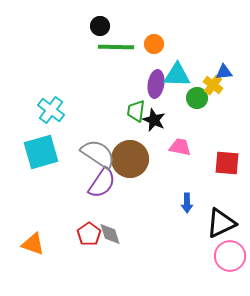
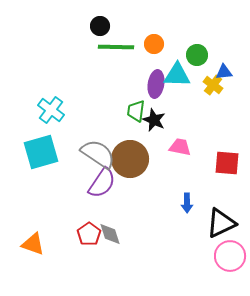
green circle: moved 43 px up
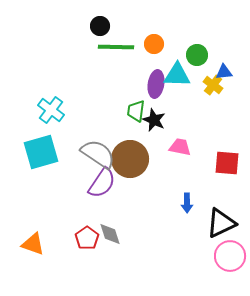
red pentagon: moved 2 px left, 4 px down
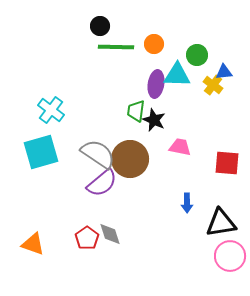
purple semicircle: rotated 16 degrees clockwise
black triangle: rotated 16 degrees clockwise
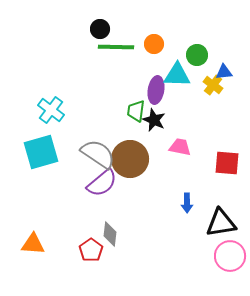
black circle: moved 3 px down
purple ellipse: moved 6 px down
gray diamond: rotated 25 degrees clockwise
red pentagon: moved 4 px right, 12 px down
orange triangle: rotated 15 degrees counterclockwise
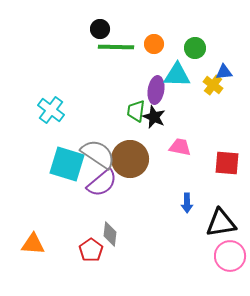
green circle: moved 2 px left, 7 px up
black star: moved 3 px up
cyan square: moved 26 px right, 12 px down; rotated 33 degrees clockwise
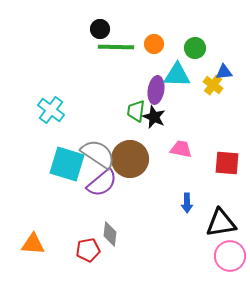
pink trapezoid: moved 1 px right, 2 px down
red pentagon: moved 3 px left; rotated 25 degrees clockwise
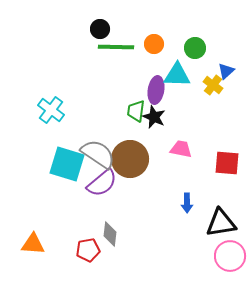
blue triangle: moved 2 px right, 1 px up; rotated 36 degrees counterclockwise
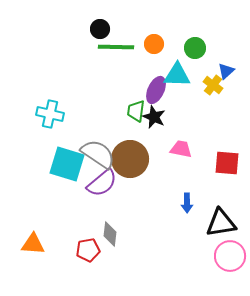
purple ellipse: rotated 16 degrees clockwise
cyan cross: moved 1 px left, 4 px down; rotated 24 degrees counterclockwise
